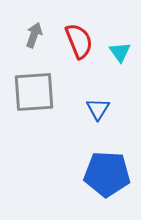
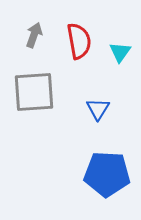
red semicircle: rotated 12 degrees clockwise
cyan triangle: rotated 10 degrees clockwise
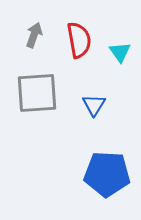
red semicircle: moved 1 px up
cyan triangle: rotated 10 degrees counterclockwise
gray square: moved 3 px right, 1 px down
blue triangle: moved 4 px left, 4 px up
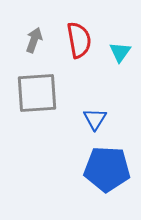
gray arrow: moved 5 px down
cyan triangle: rotated 10 degrees clockwise
blue triangle: moved 1 px right, 14 px down
blue pentagon: moved 5 px up
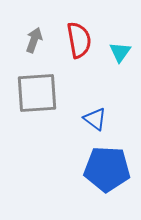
blue triangle: rotated 25 degrees counterclockwise
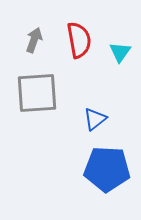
blue triangle: rotated 45 degrees clockwise
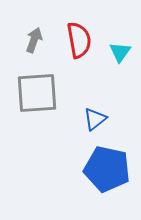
blue pentagon: rotated 9 degrees clockwise
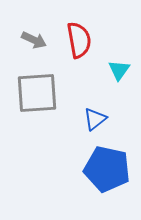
gray arrow: rotated 95 degrees clockwise
cyan triangle: moved 1 px left, 18 px down
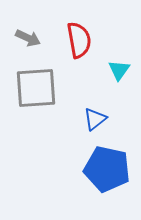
gray arrow: moved 6 px left, 2 px up
gray square: moved 1 px left, 5 px up
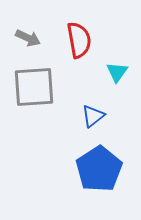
cyan triangle: moved 2 px left, 2 px down
gray square: moved 2 px left, 1 px up
blue triangle: moved 2 px left, 3 px up
blue pentagon: moved 8 px left; rotated 27 degrees clockwise
